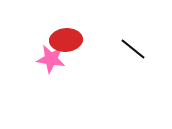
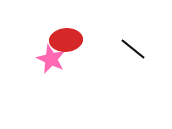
pink star: rotated 16 degrees clockwise
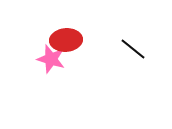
pink star: rotated 8 degrees counterclockwise
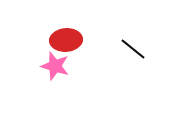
pink star: moved 4 px right, 7 px down
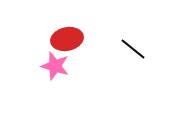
red ellipse: moved 1 px right, 1 px up; rotated 8 degrees counterclockwise
